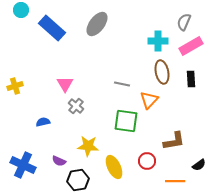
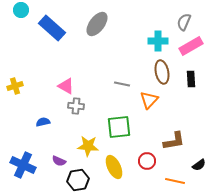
pink triangle: moved 1 px right, 2 px down; rotated 30 degrees counterclockwise
gray cross: rotated 35 degrees counterclockwise
green square: moved 7 px left, 6 px down; rotated 15 degrees counterclockwise
orange line: rotated 12 degrees clockwise
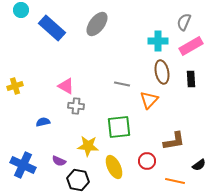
black hexagon: rotated 20 degrees clockwise
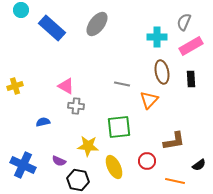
cyan cross: moved 1 px left, 4 px up
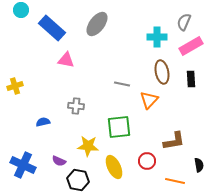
pink triangle: moved 26 px up; rotated 18 degrees counterclockwise
black semicircle: rotated 64 degrees counterclockwise
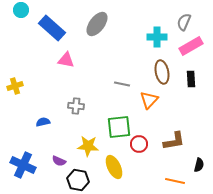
red circle: moved 8 px left, 17 px up
black semicircle: rotated 24 degrees clockwise
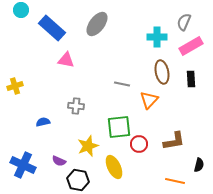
yellow star: rotated 25 degrees counterclockwise
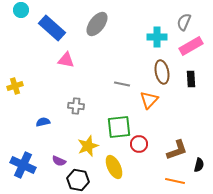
brown L-shape: moved 3 px right, 9 px down; rotated 10 degrees counterclockwise
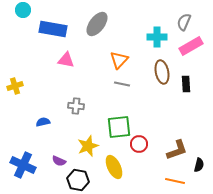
cyan circle: moved 2 px right
blue rectangle: moved 1 px right, 1 px down; rotated 32 degrees counterclockwise
black rectangle: moved 5 px left, 5 px down
orange triangle: moved 30 px left, 40 px up
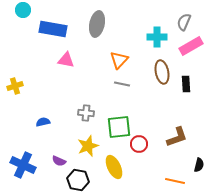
gray ellipse: rotated 25 degrees counterclockwise
gray cross: moved 10 px right, 7 px down
brown L-shape: moved 13 px up
